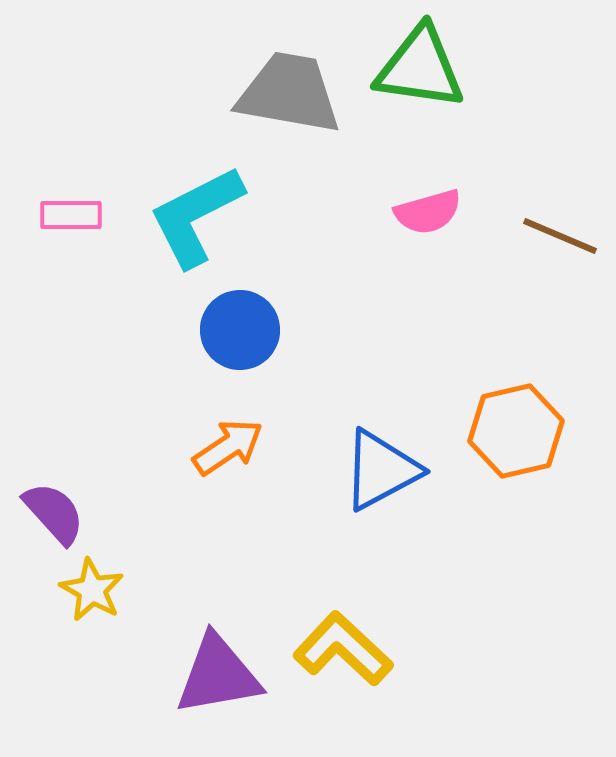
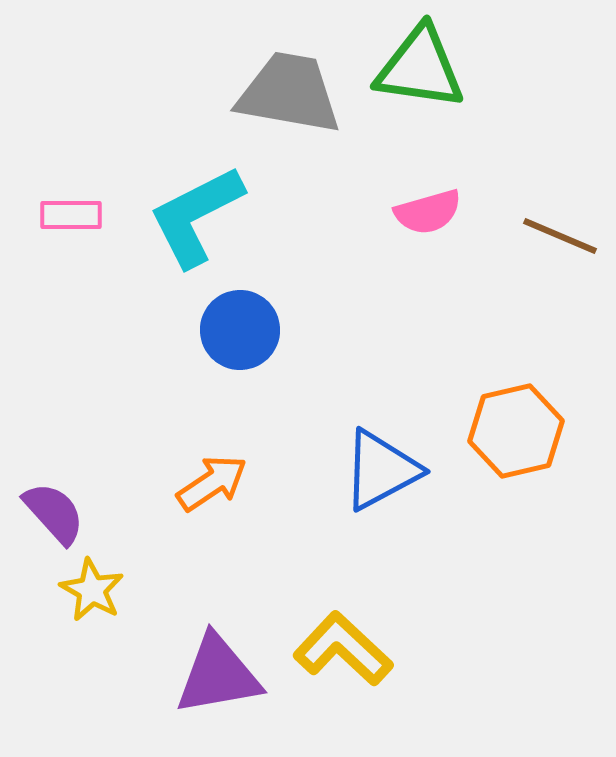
orange arrow: moved 16 px left, 36 px down
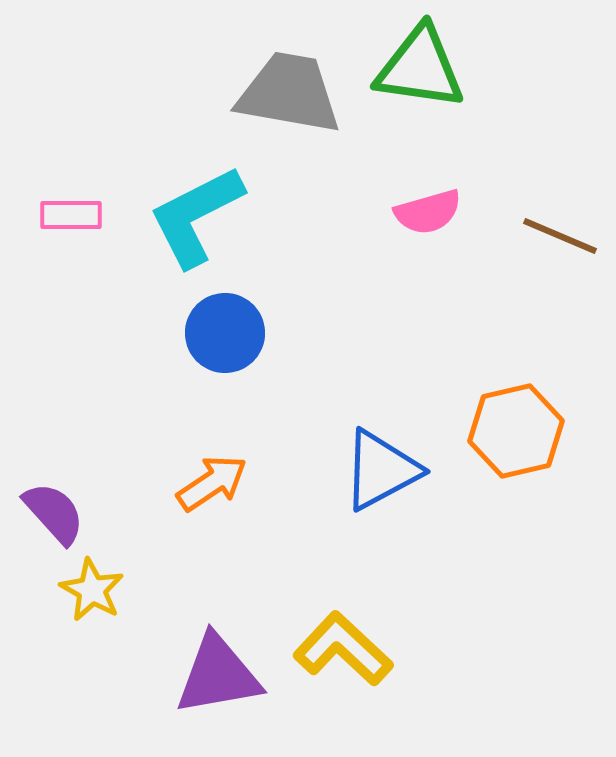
blue circle: moved 15 px left, 3 px down
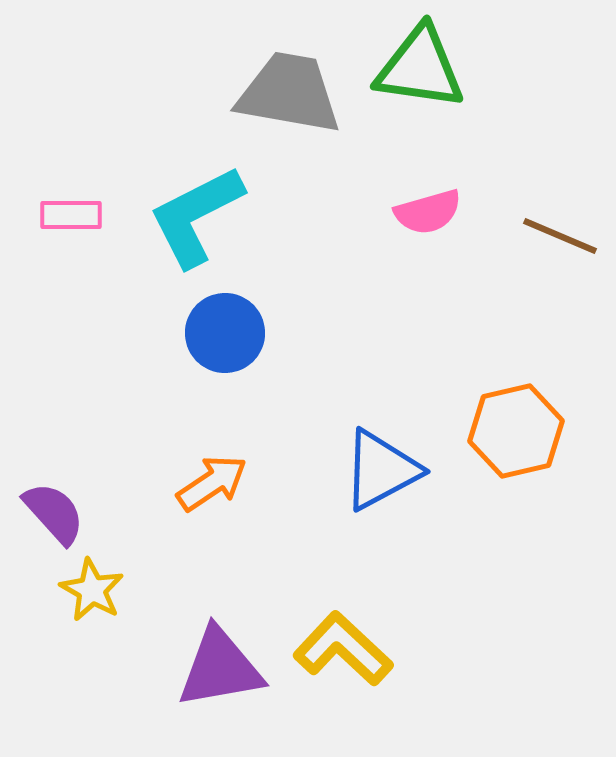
purple triangle: moved 2 px right, 7 px up
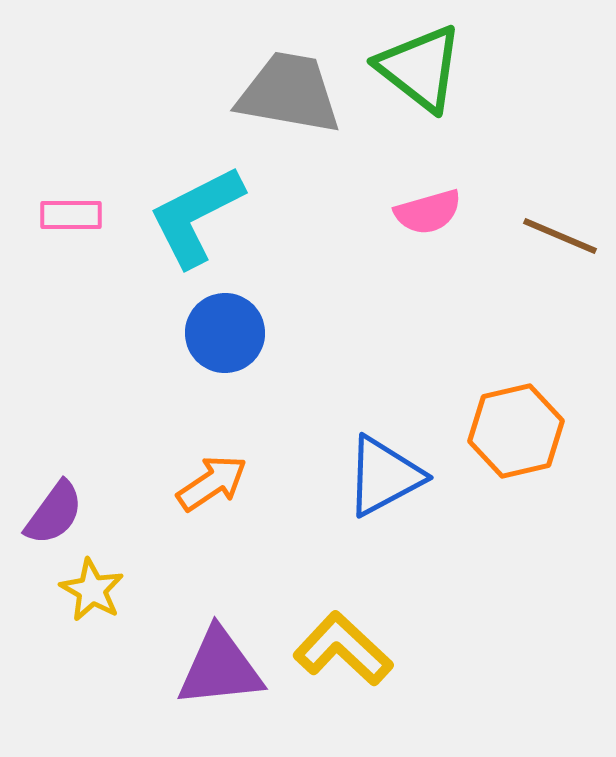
green triangle: rotated 30 degrees clockwise
blue triangle: moved 3 px right, 6 px down
purple semicircle: rotated 78 degrees clockwise
purple triangle: rotated 4 degrees clockwise
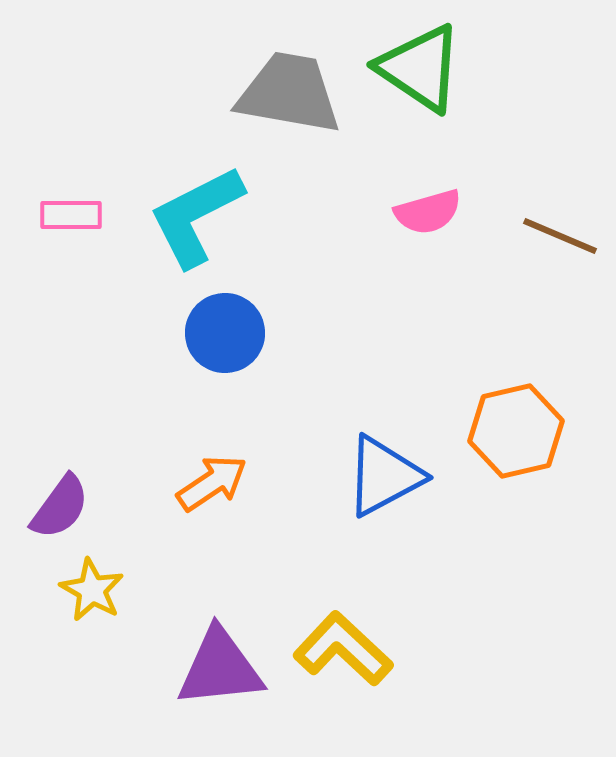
green triangle: rotated 4 degrees counterclockwise
purple semicircle: moved 6 px right, 6 px up
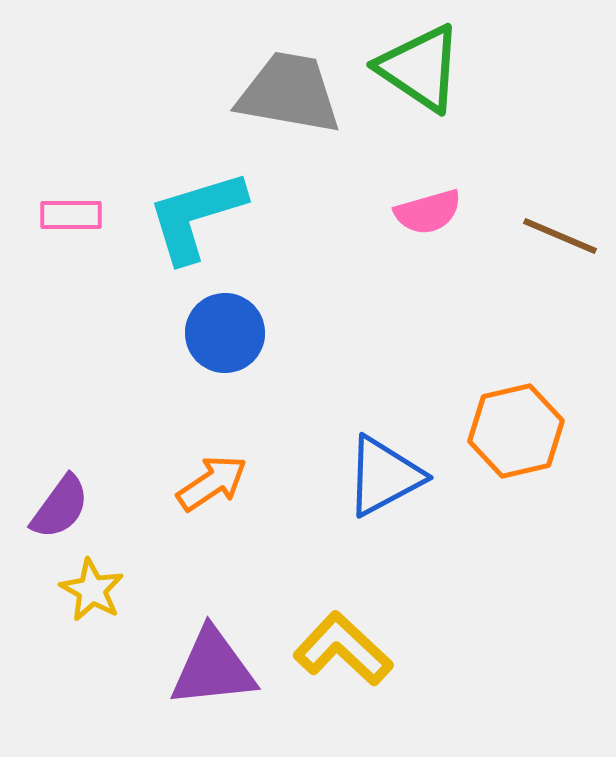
cyan L-shape: rotated 10 degrees clockwise
purple triangle: moved 7 px left
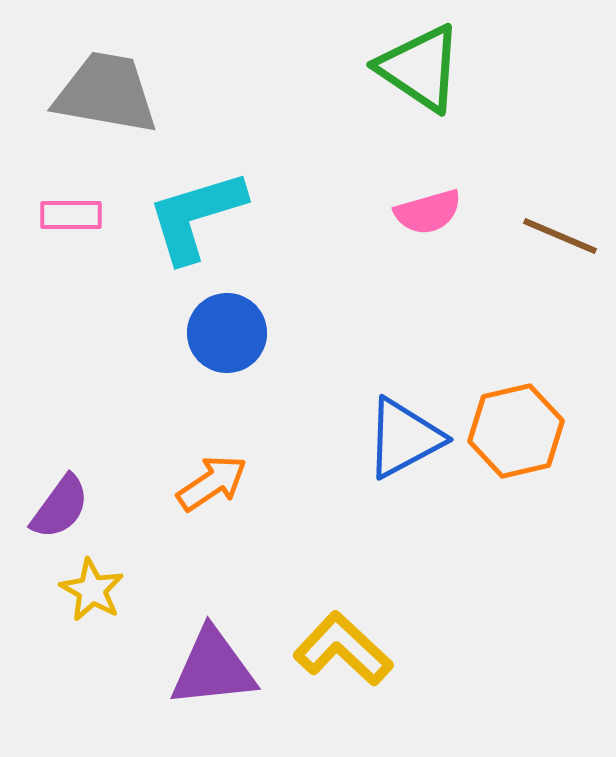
gray trapezoid: moved 183 px left
blue circle: moved 2 px right
blue triangle: moved 20 px right, 38 px up
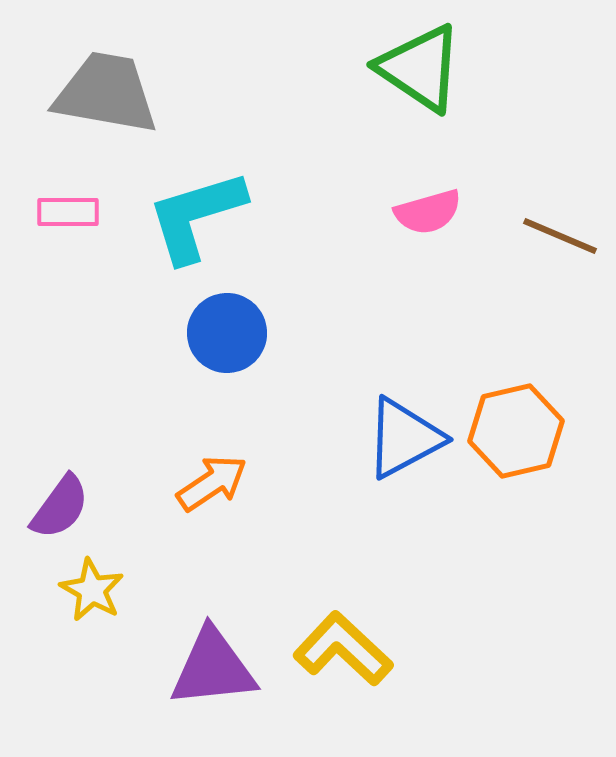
pink rectangle: moved 3 px left, 3 px up
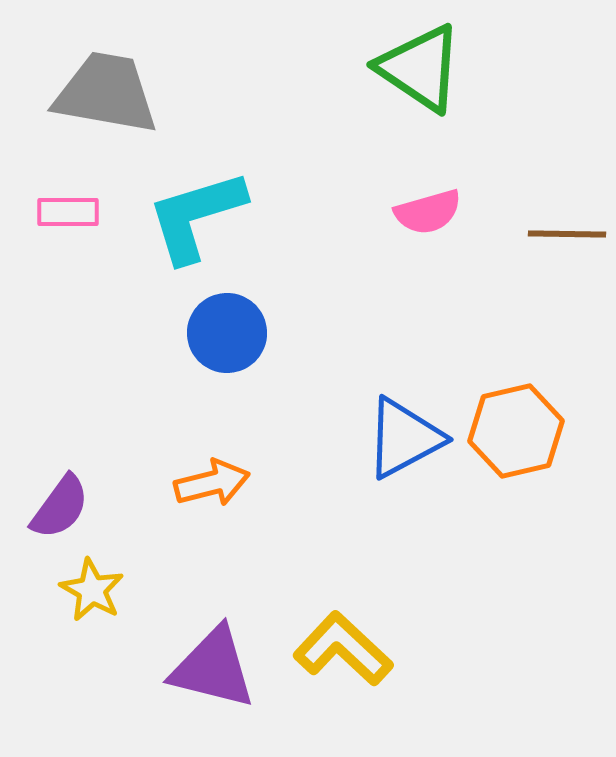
brown line: moved 7 px right, 2 px up; rotated 22 degrees counterclockwise
orange arrow: rotated 20 degrees clockwise
purple triangle: rotated 20 degrees clockwise
